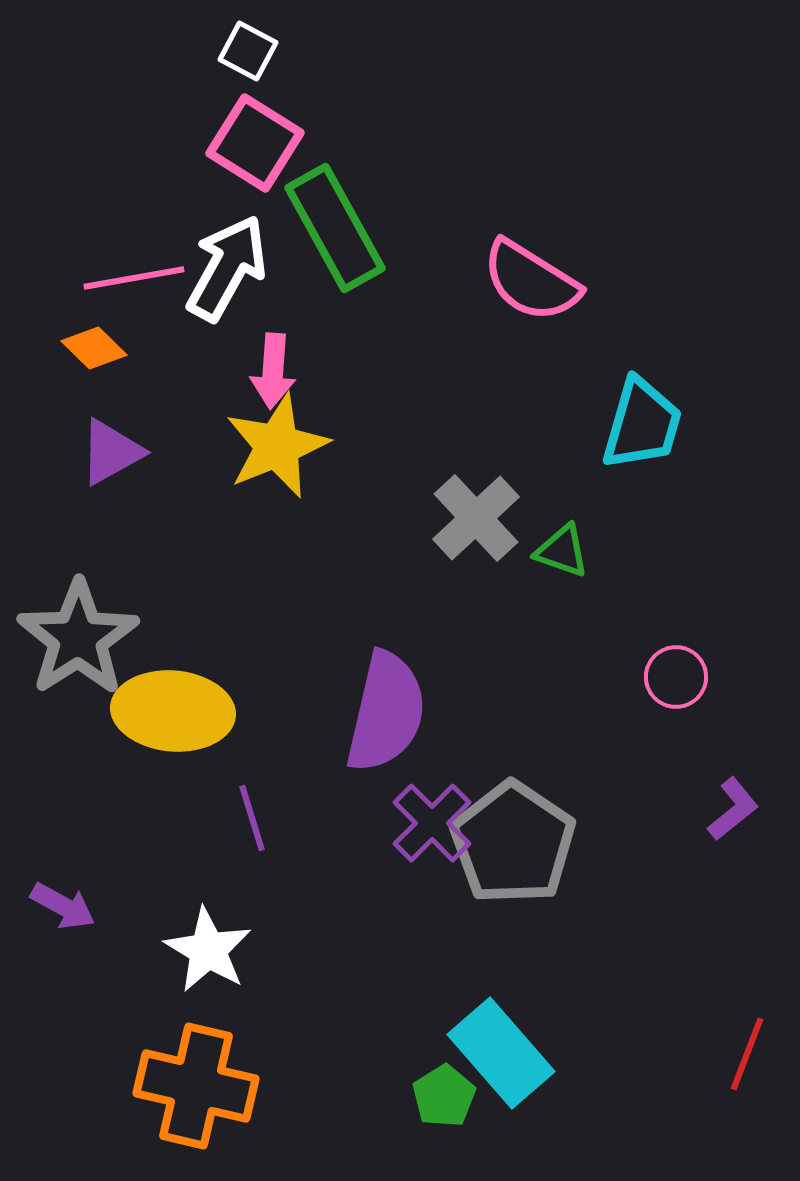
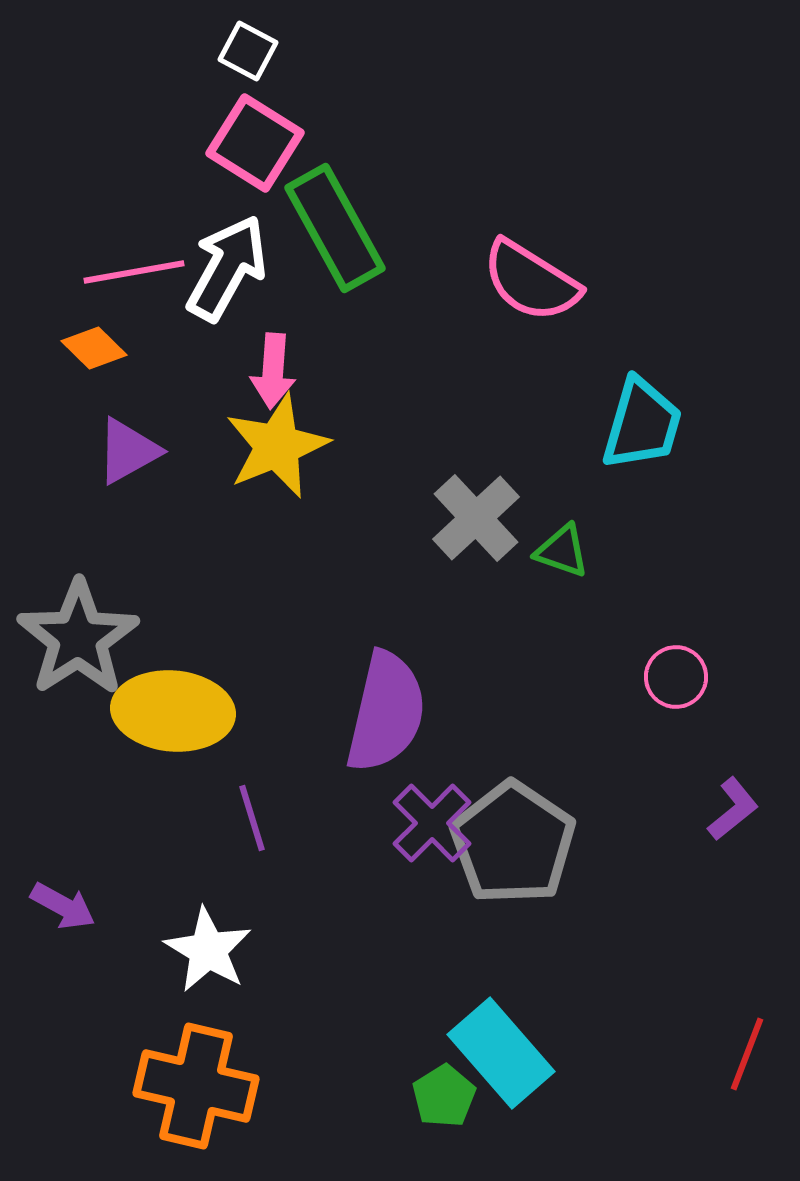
pink line: moved 6 px up
purple triangle: moved 17 px right, 1 px up
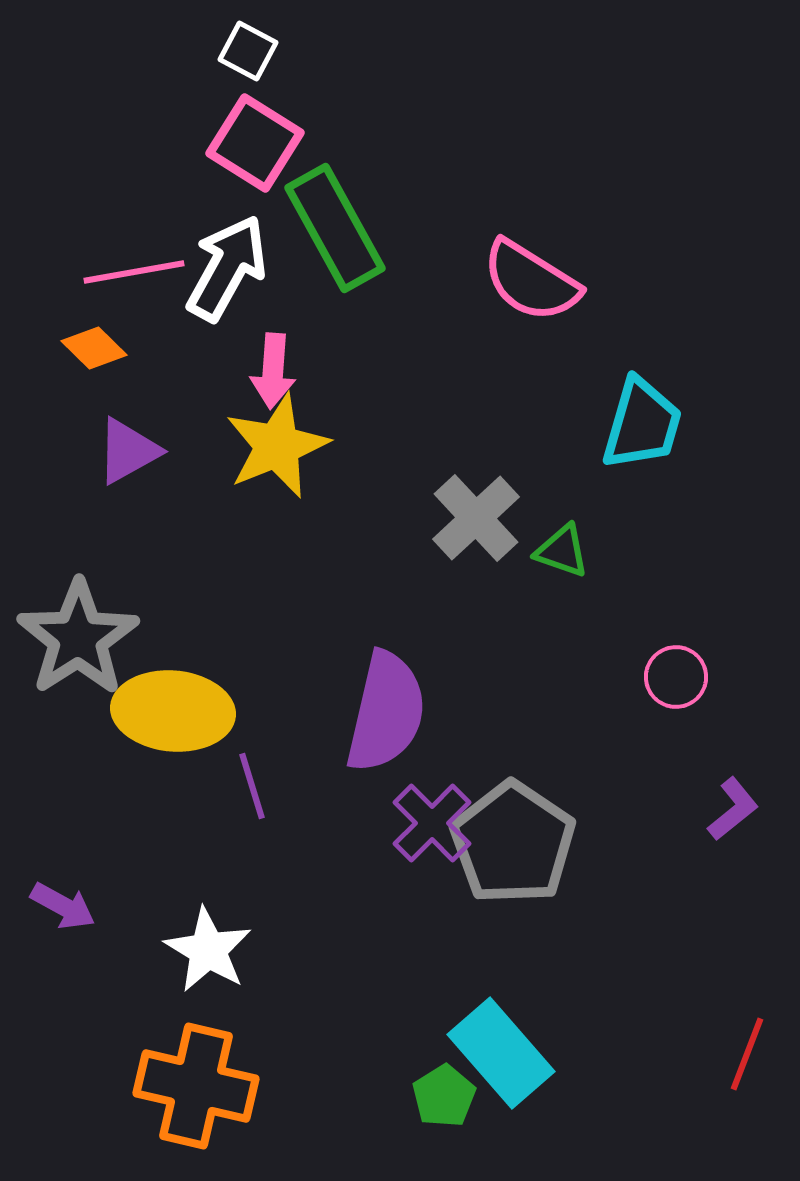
purple line: moved 32 px up
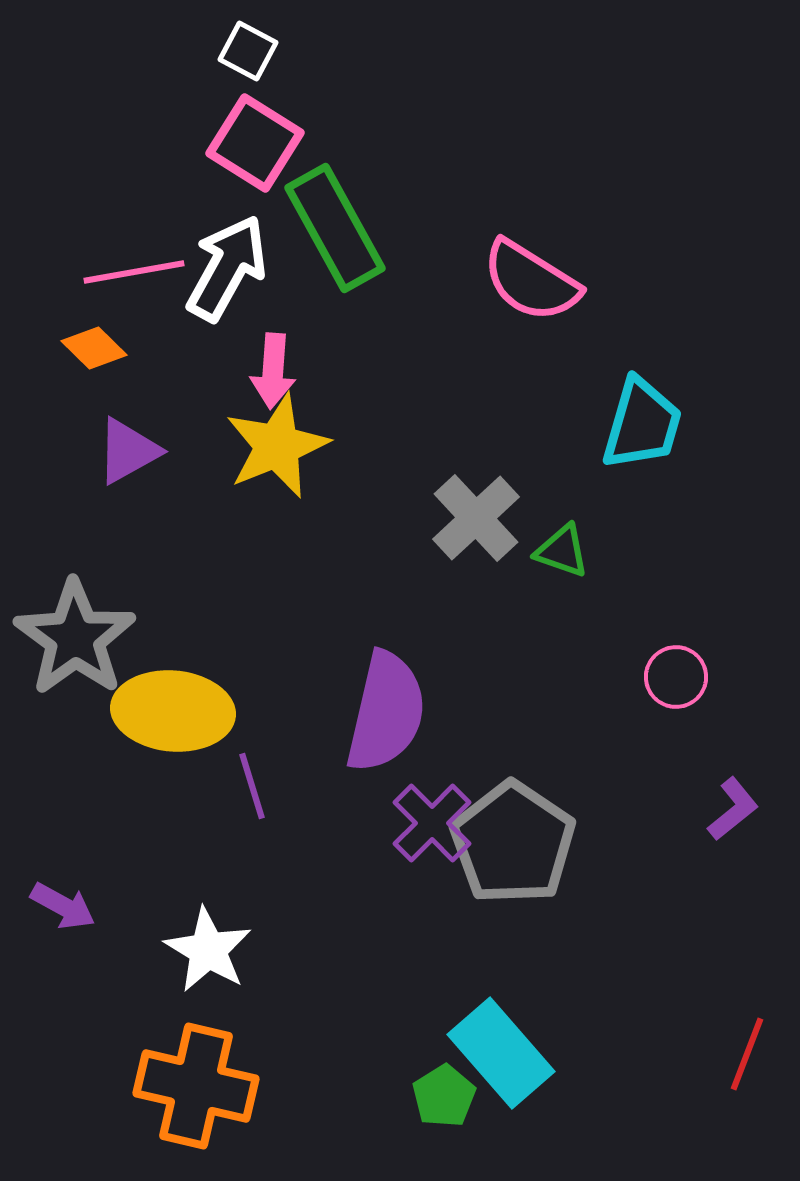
gray star: moved 3 px left; rotated 3 degrees counterclockwise
